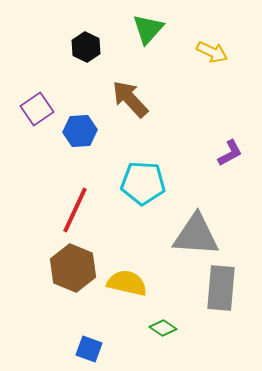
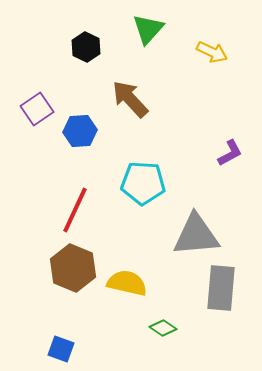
gray triangle: rotated 9 degrees counterclockwise
blue square: moved 28 px left
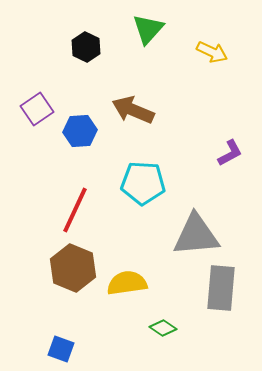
brown arrow: moved 3 px right, 11 px down; rotated 24 degrees counterclockwise
yellow semicircle: rotated 21 degrees counterclockwise
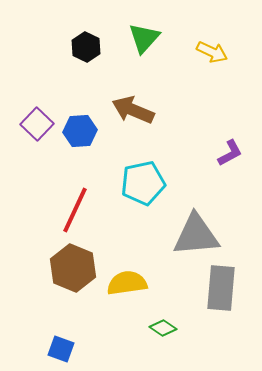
green triangle: moved 4 px left, 9 px down
purple square: moved 15 px down; rotated 12 degrees counterclockwise
cyan pentagon: rotated 15 degrees counterclockwise
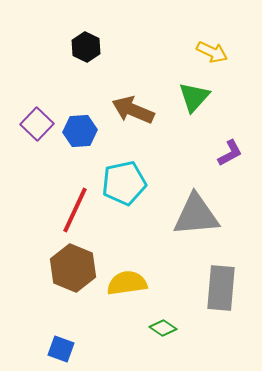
green triangle: moved 50 px right, 59 px down
cyan pentagon: moved 19 px left
gray triangle: moved 20 px up
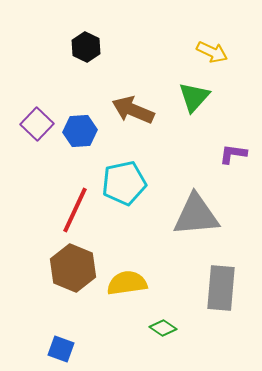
purple L-shape: moved 3 px right, 1 px down; rotated 144 degrees counterclockwise
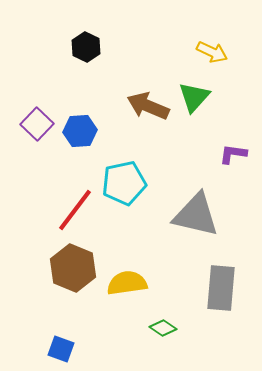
brown arrow: moved 15 px right, 4 px up
red line: rotated 12 degrees clockwise
gray triangle: rotated 18 degrees clockwise
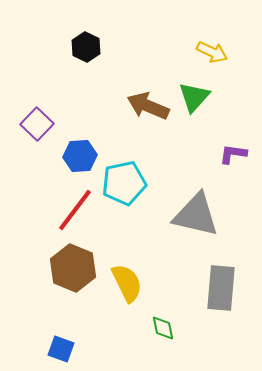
blue hexagon: moved 25 px down
yellow semicircle: rotated 72 degrees clockwise
green diamond: rotated 44 degrees clockwise
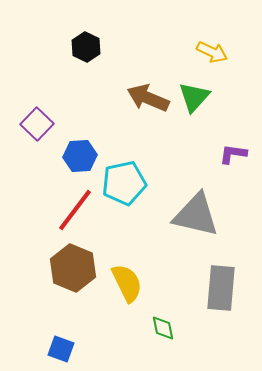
brown arrow: moved 8 px up
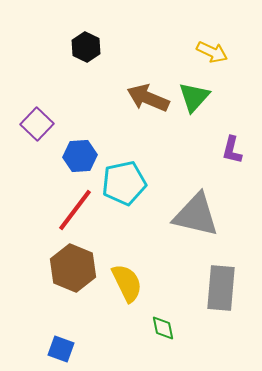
purple L-shape: moved 1 px left, 4 px up; rotated 84 degrees counterclockwise
